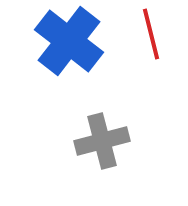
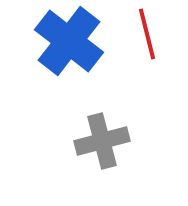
red line: moved 4 px left
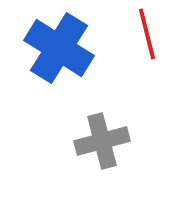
blue cross: moved 10 px left, 7 px down; rotated 6 degrees counterclockwise
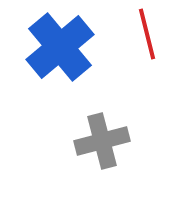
blue cross: moved 1 px right, 1 px up; rotated 18 degrees clockwise
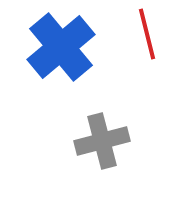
blue cross: moved 1 px right
